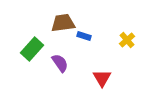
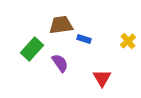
brown trapezoid: moved 2 px left, 2 px down
blue rectangle: moved 3 px down
yellow cross: moved 1 px right, 1 px down
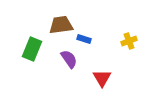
yellow cross: moved 1 px right; rotated 21 degrees clockwise
green rectangle: rotated 20 degrees counterclockwise
purple semicircle: moved 9 px right, 4 px up
